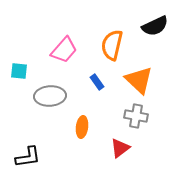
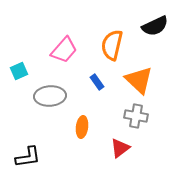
cyan square: rotated 30 degrees counterclockwise
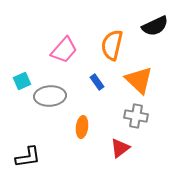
cyan square: moved 3 px right, 10 px down
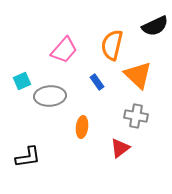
orange triangle: moved 1 px left, 5 px up
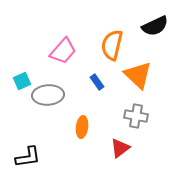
pink trapezoid: moved 1 px left, 1 px down
gray ellipse: moved 2 px left, 1 px up
